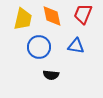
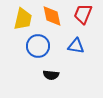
blue circle: moved 1 px left, 1 px up
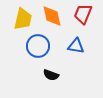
black semicircle: rotated 14 degrees clockwise
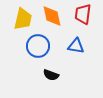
red trapezoid: rotated 15 degrees counterclockwise
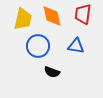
black semicircle: moved 1 px right, 3 px up
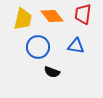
orange diamond: rotated 25 degrees counterclockwise
blue circle: moved 1 px down
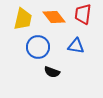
orange diamond: moved 2 px right, 1 px down
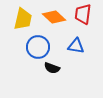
orange diamond: rotated 10 degrees counterclockwise
black semicircle: moved 4 px up
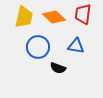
yellow trapezoid: moved 1 px right, 2 px up
black semicircle: moved 6 px right
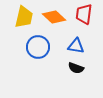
red trapezoid: moved 1 px right
black semicircle: moved 18 px right
